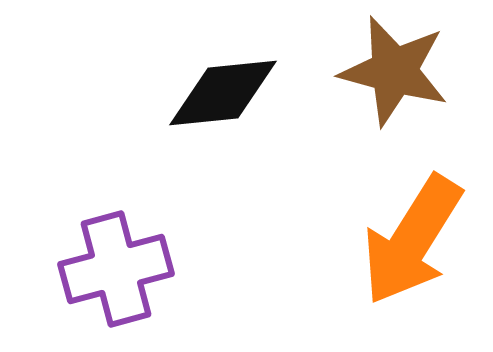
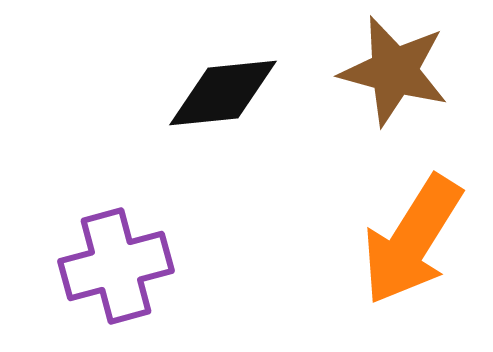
purple cross: moved 3 px up
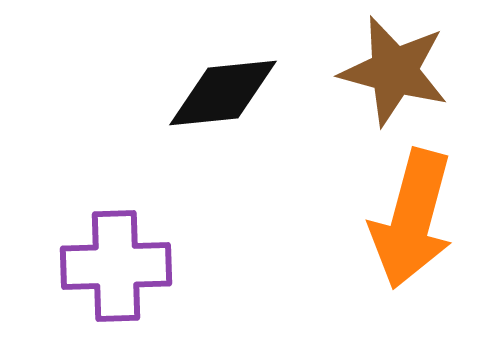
orange arrow: moved 21 px up; rotated 17 degrees counterclockwise
purple cross: rotated 13 degrees clockwise
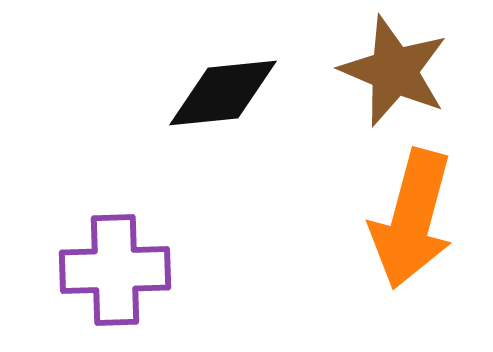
brown star: rotated 8 degrees clockwise
purple cross: moved 1 px left, 4 px down
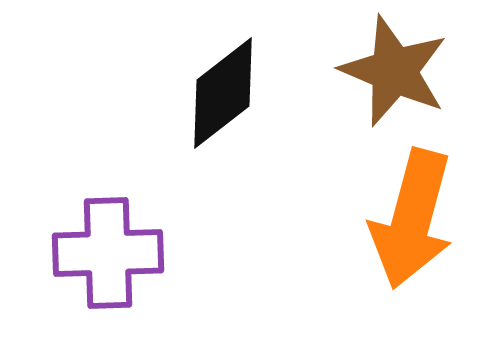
black diamond: rotated 32 degrees counterclockwise
purple cross: moved 7 px left, 17 px up
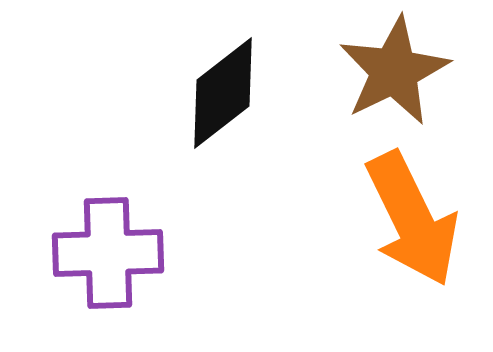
brown star: rotated 23 degrees clockwise
orange arrow: rotated 41 degrees counterclockwise
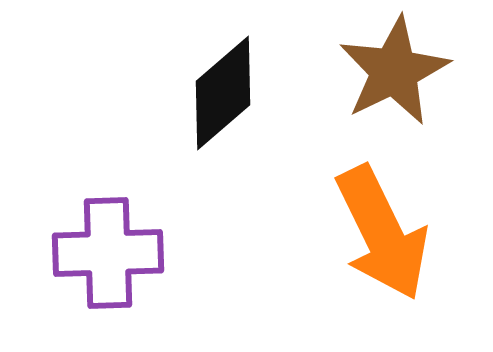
black diamond: rotated 3 degrees counterclockwise
orange arrow: moved 30 px left, 14 px down
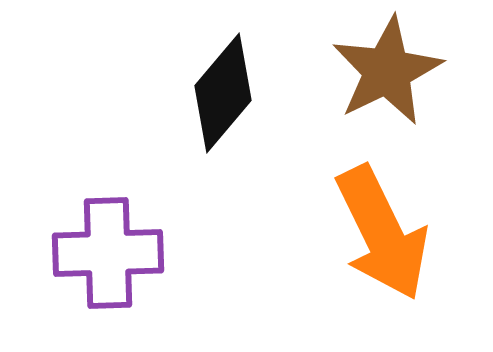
brown star: moved 7 px left
black diamond: rotated 9 degrees counterclockwise
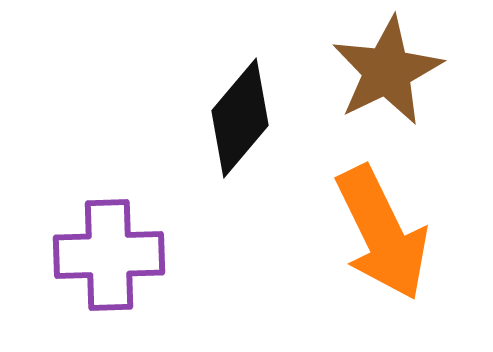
black diamond: moved 17 px right, 25 px down
purple cross: moved 1 px right, 2 px down
